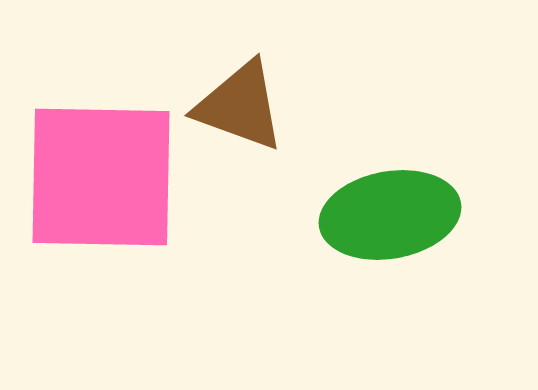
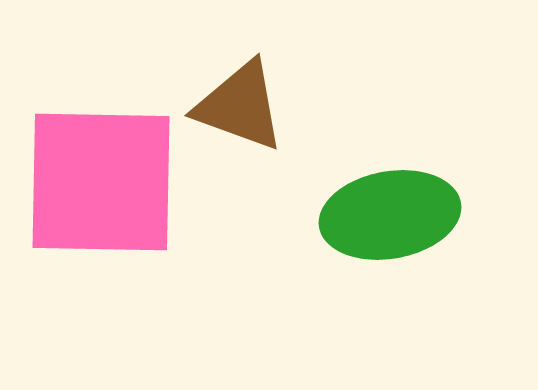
pink square: moved 5 px down
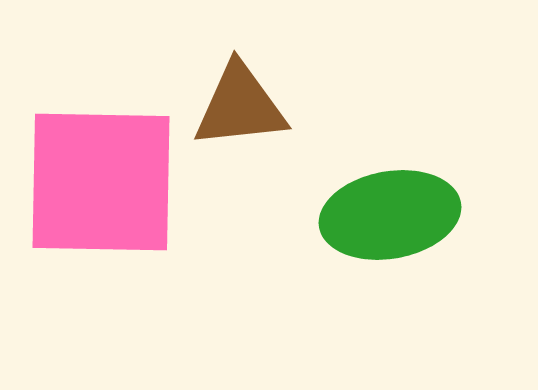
brown triangle: rotated 26 degrees counterclockwise
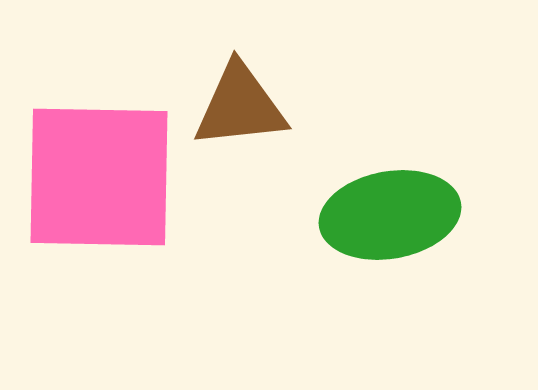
pink square: moved 2 px left, 5 px up
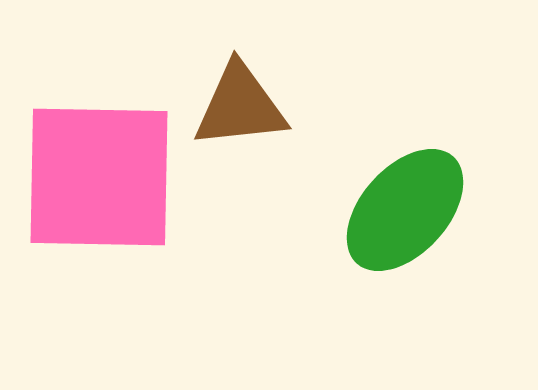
green ellipse: moved 15 px right, 5 px up; rotated 38 degrees counterclockwise
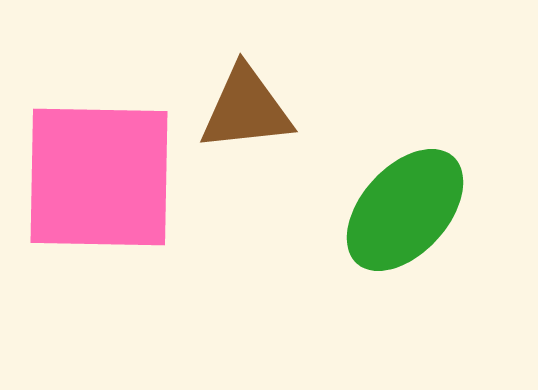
brown triangle: moved 6 px right, 3 px down
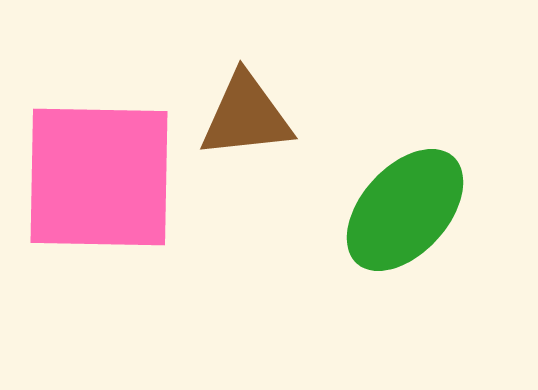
brown triangle: moved 7 px down
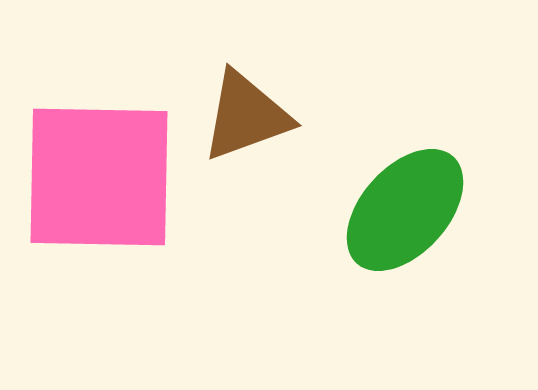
brown triangle: rotated 14 degrees counterclockwise
